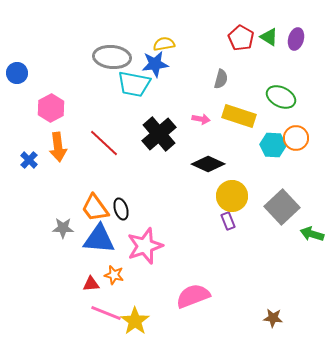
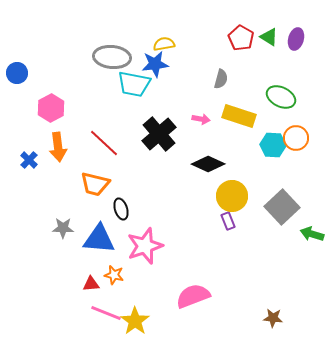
orange trapezoid: moved 24 px up; rotated 40 degrees counterclockwise
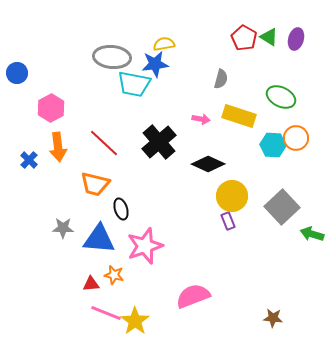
red pentagon: moved 3 px right
black cross: moved 8 px down
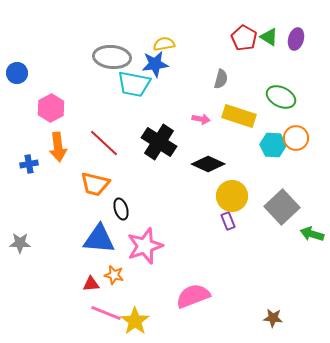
black cross: rotated 16 degrees counterclockwise
blue cross: moved 4 px down; rotated 36 degrees clockwise
gray star: moved 43 px left, 15 px down
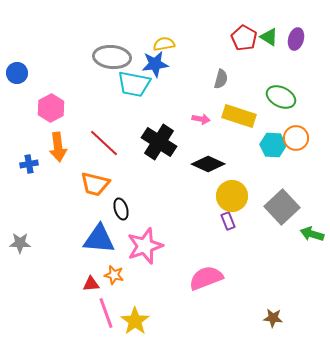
pink semicircle: moved 13 px right, 18 px up
pink line: rotated 48 degrees clockwise
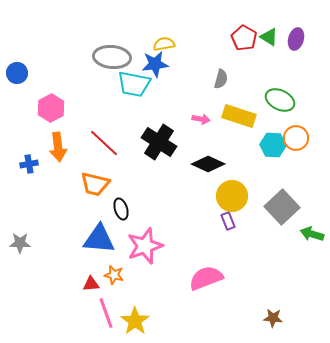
green ellipse: moved 1 px left, 3 px down
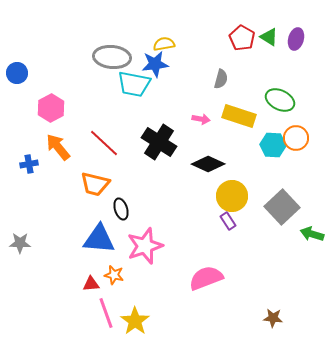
red pentagon: moved 2 px left
orange arrow: rotated 148 degrees clockwise
purple rectangle: rotated 12 degrees counterclockwise
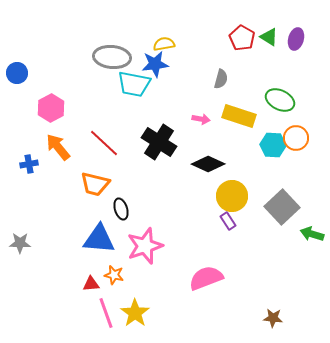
yellow star: moved 8 px up
